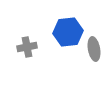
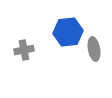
gray cross: moved 3 px left, 3 px down
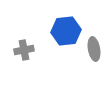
blue hexagon: moved 2 px left, 1 px up
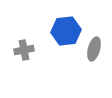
gray ellipse: rotated 25 degrees clockwise
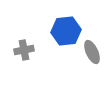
gray ellipse: moved 2 px left, 3 px down; rotated 40 degrees counterclockwise
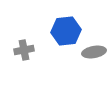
gray ellipse: moved 2 px right; rotated 75 degrees counterclockwise
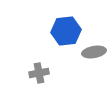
gray cross: moved 15 px right, 23 px down
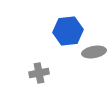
blue hexagon: moved 2 px right
